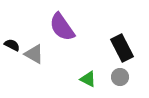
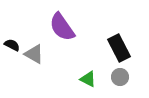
black rectangle: moved 3 px left
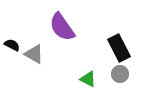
gray circle: moved 3 px up
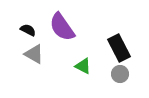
black semicircle: moved 16 px right, 15 px up
green triangle: moved 5 px left, 13 px up
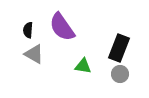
black semicircle: rotated 112 degrees counterclockwise
black rectangle: rotated 48 degrees clockwise
green triangle: rotated 18 degrees counterclockwise
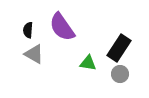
black rectangle: rotated 12 degrees clockwise
green triangle: moved 5 px right, 3 px up
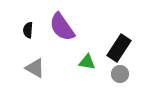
gray triangle: moved 1 px right, 14 px down
green triangle: moved 1 px left, 1 px up
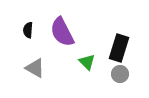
purple semicircle: moved 5 px down; rotated 8 degrees clockwise
black rectangle: rotated 16 degrees counterclockwise
green triangle: rotated 36 degrees clockwise
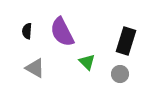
black semicircle: moved 1 px left, 1 px down
black rectangle: moved 7 px right, 7 px up
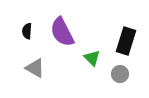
green triangle: moved 5 px right, 4 px up
